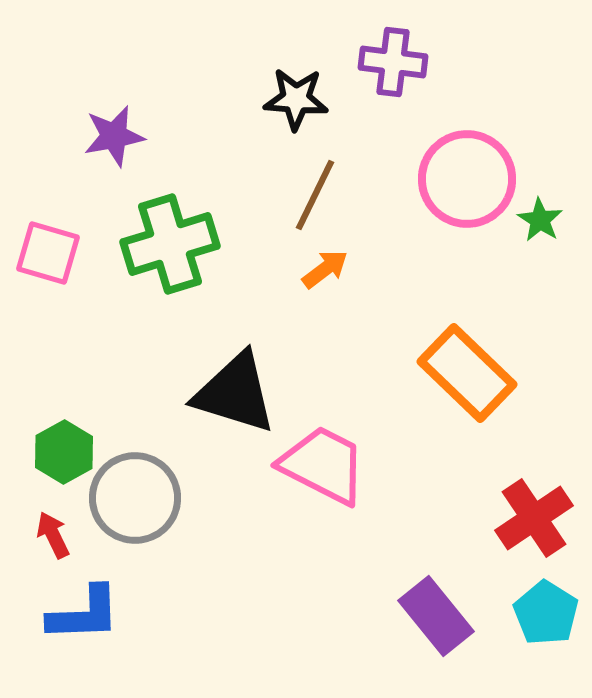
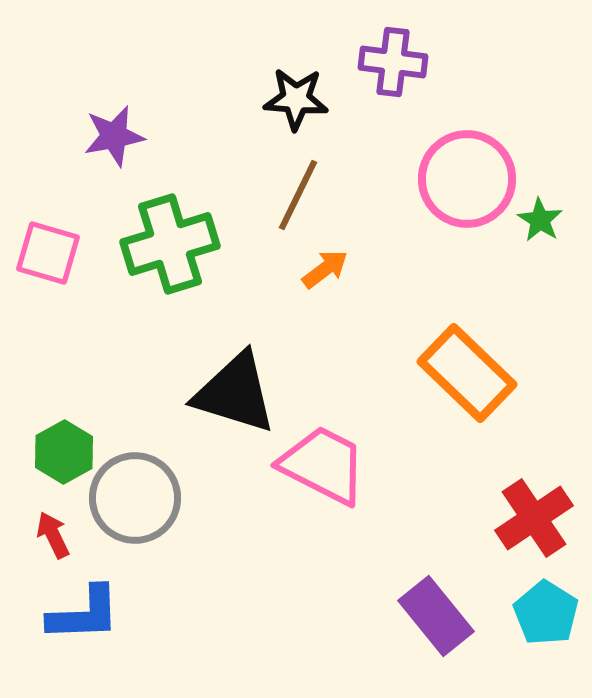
brown line: moved 17 px left
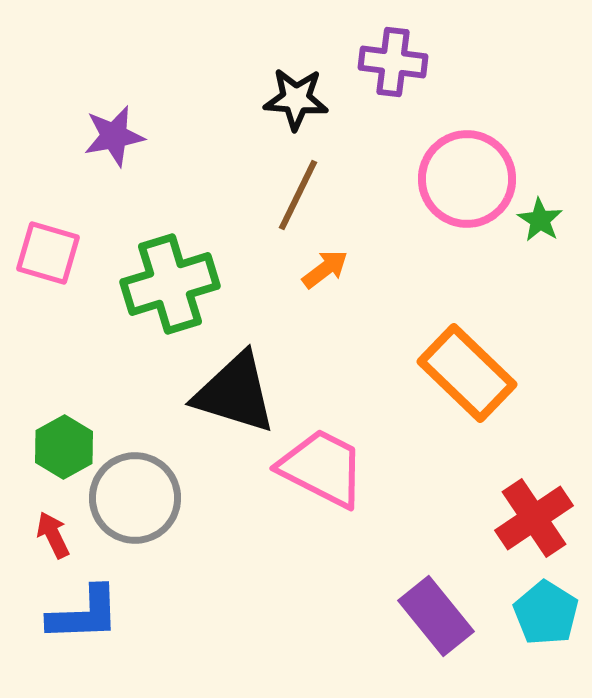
green cross: moved 40 px down
green hexagon: moved 5 px up
pink trapezoid: moved 1 px left, 3 px down
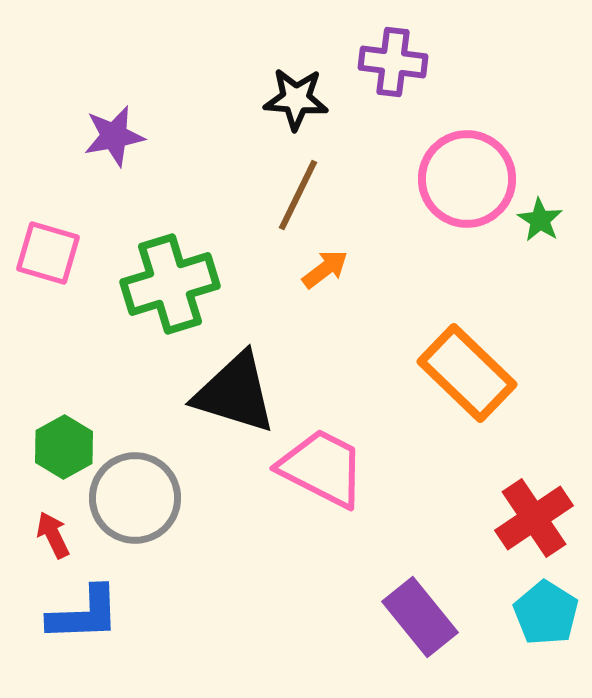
purple rectangle: moved 16 px left, 1 px down
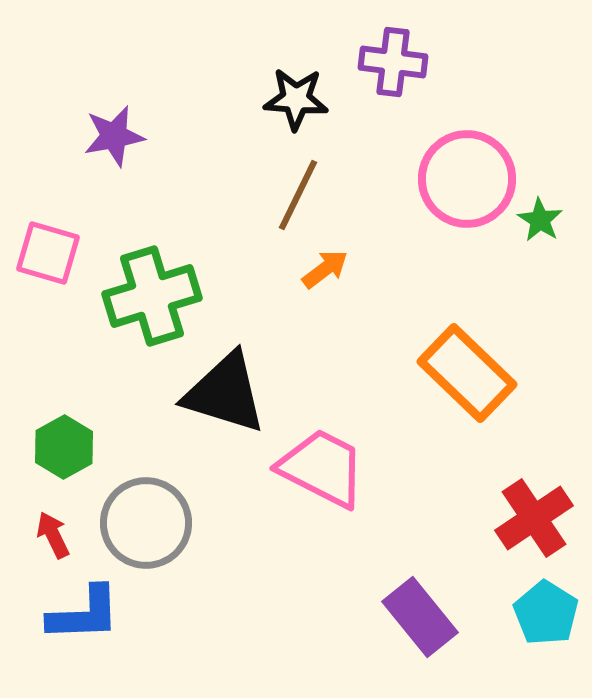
green cross: moved 18 px left, 12 px down
black triangle: moved 10 px left
gray circle: moved 11 px right, 25 px down
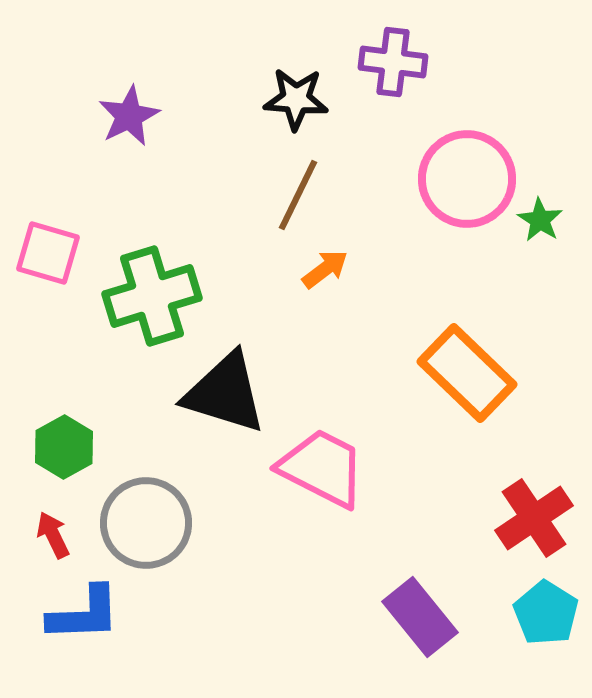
purple star: moved 15 px right, 20 px up; rotated 16 degrees counterclockwise
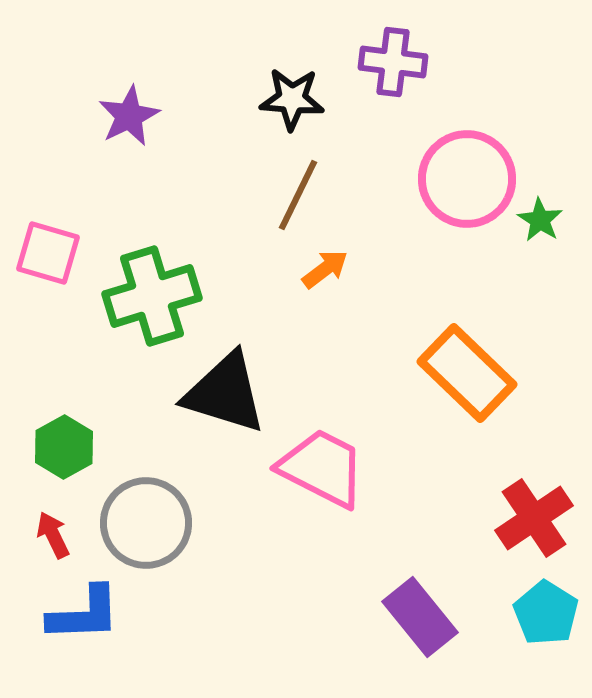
black star: moved 4 px left
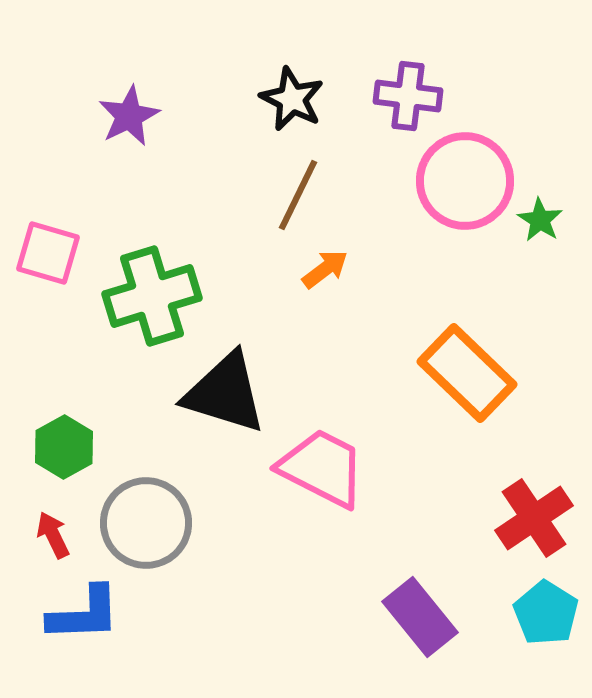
purple cross: moved 15 px right, 34 px down
black star: rotated 22 degrees clockwise
pink circle: moved 2 px left, 2 px down
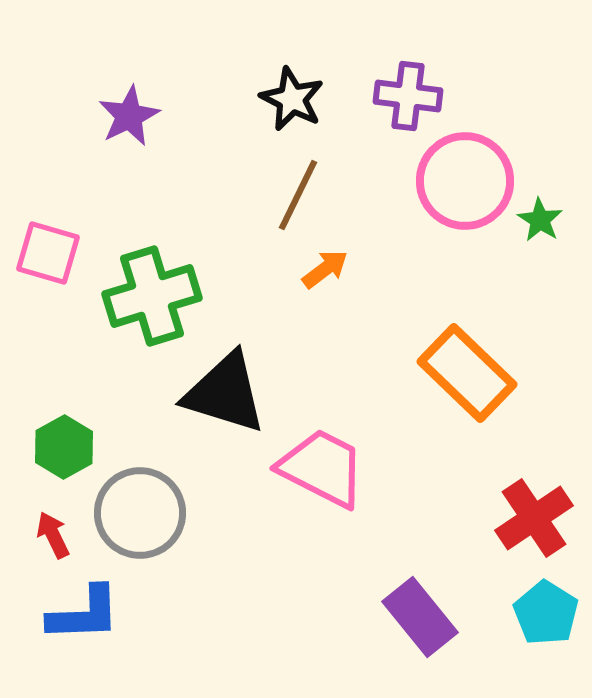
gray circle: moved 6 px left, 10 px up
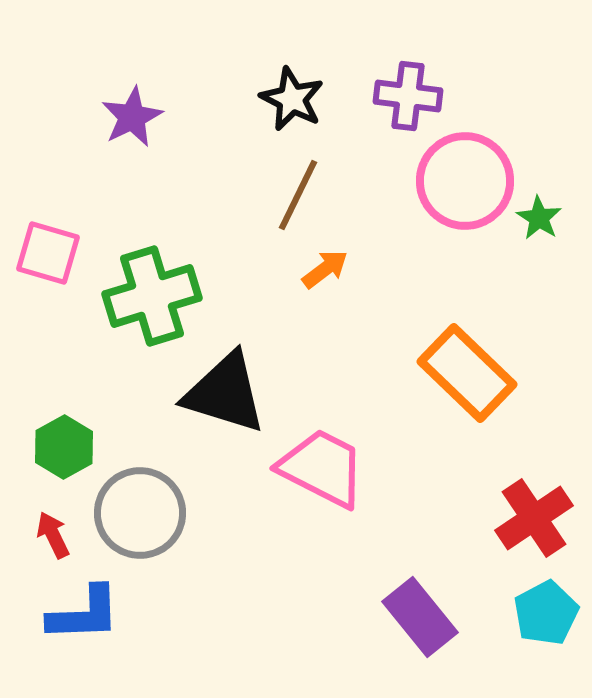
purple star: moved 3 px right, 1 px down
green star: moved 1 px left, 2 px up
cyan pentagon: rotated 12 degrees clockwise
